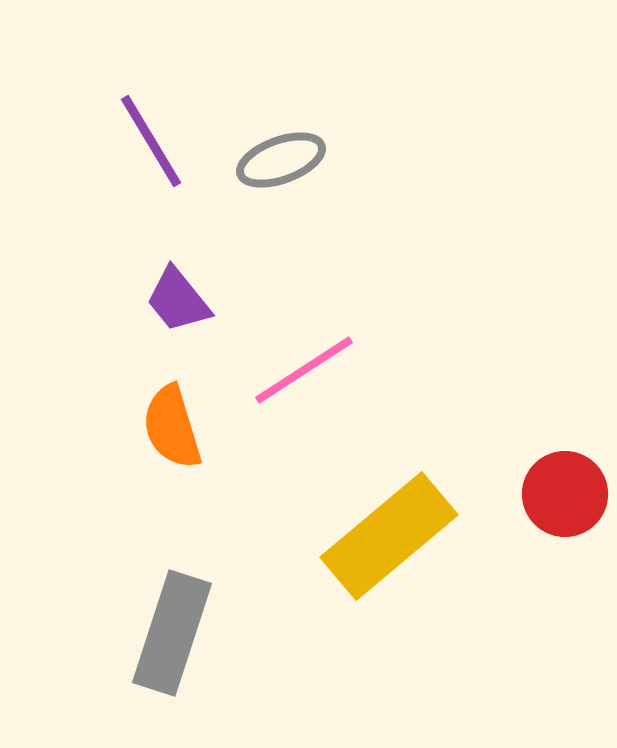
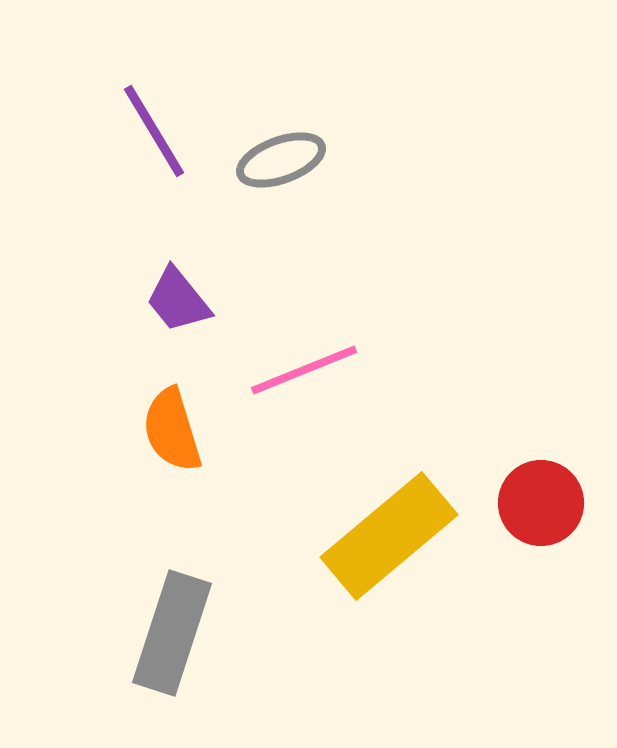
purple line: moved 3 px right, 10 px up
pink line: rotated 11 degrees clockwise
orange semicircle: moved 3 px down
red circle: moved 24 px left, 9 px down
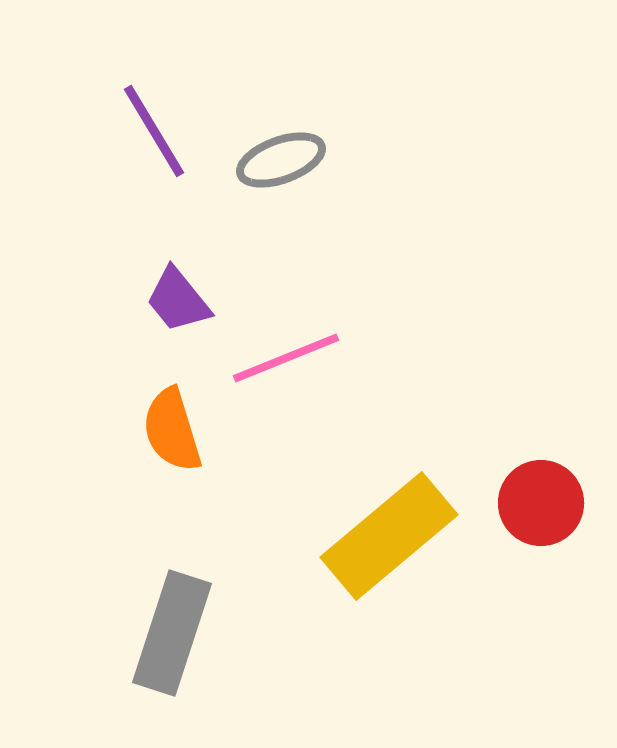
pink line: moved 18 px left, 12 px up
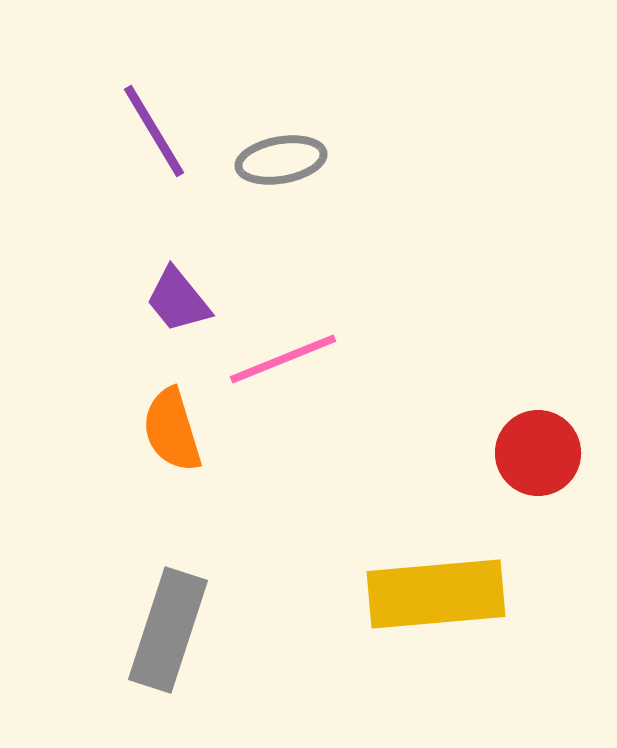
gray ellipse: rotated 10 degrees clockwise
pink line: moved 3 px left, 1 px down
red circle: moved 3 px left, 50 px up
yellow rectangle: moved 47 px right, 58 px down; rotated 35 degrees clockwise
gray rectangle: moved 4 px left, 3 px up
